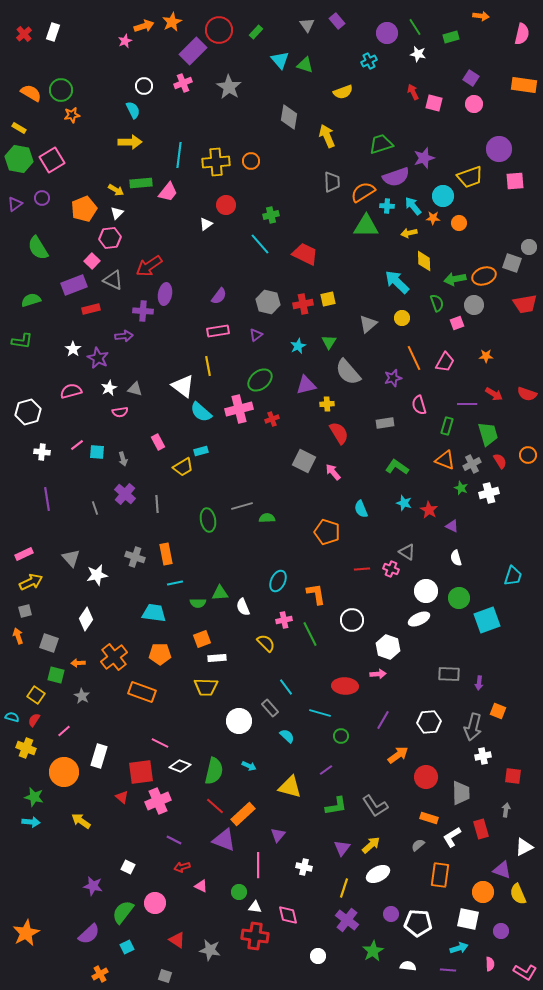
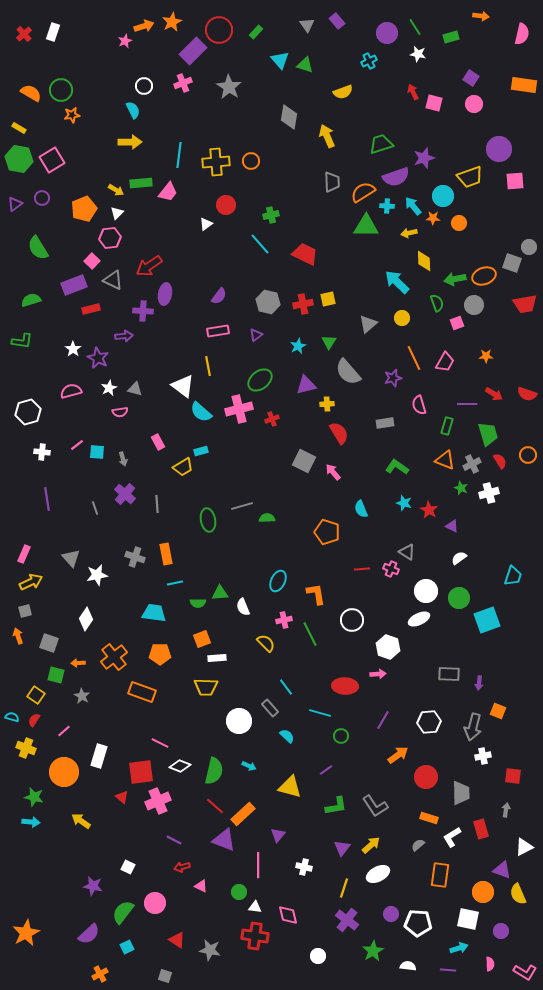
pink rectangle at (24, 554): rotated 42 degrees counterclockwise
white semicircle at (456, 558): moved 3 px right; rotated 70 degrees clockwise
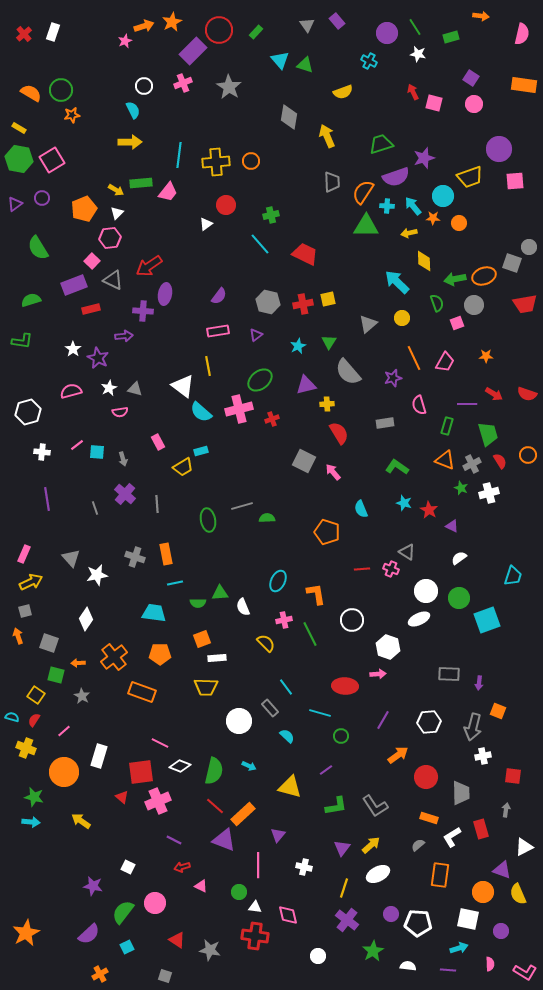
cyan cross at (369, 61): rotated 35 degrees counterclockwise
orange semicircle at (363, 192): rotated 25 degrees counterclockwise
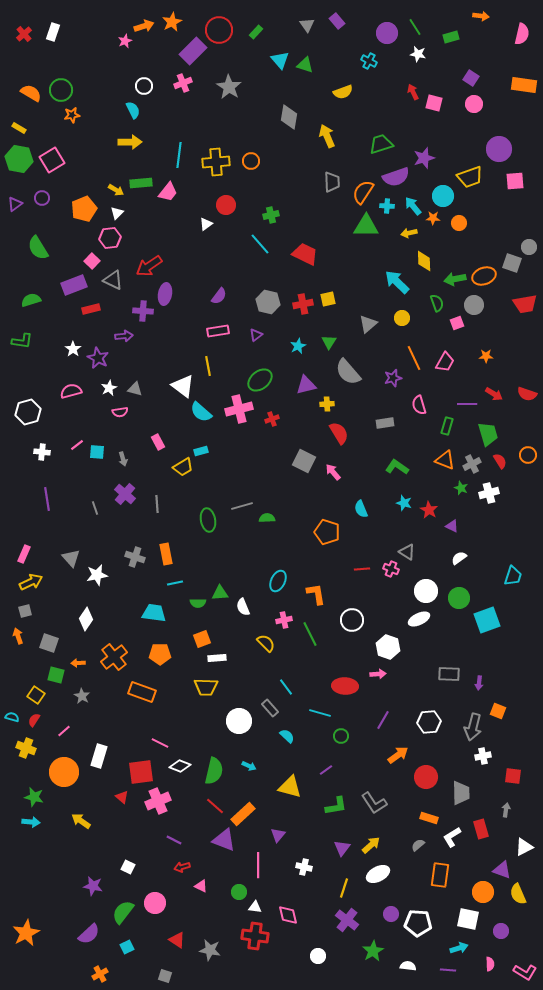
gray L-shape at (375, 806): moved 1 px left, 3 px up
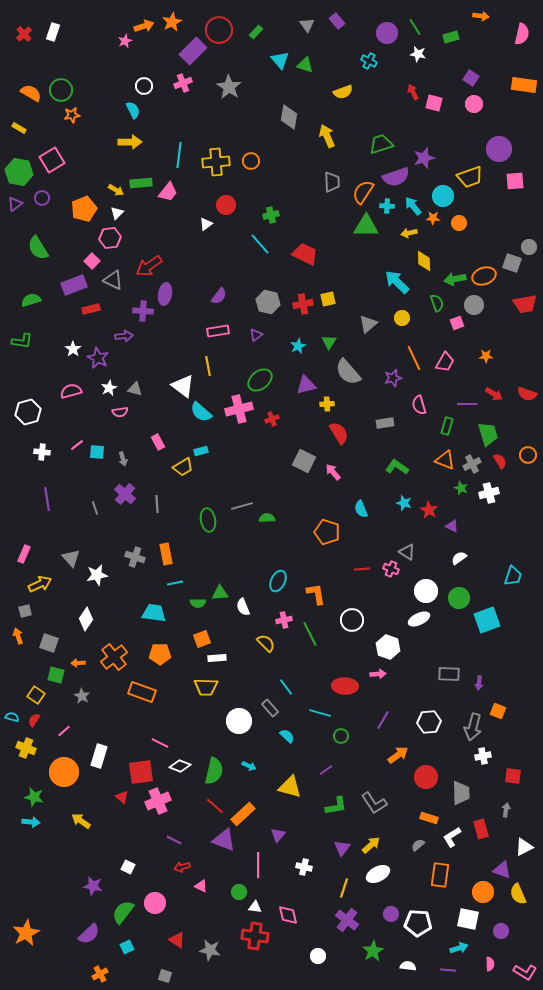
green hexagon at (19, 159): moved 13 px down
yellow arrow at (31, 582): moved 9 px right, 2 px down
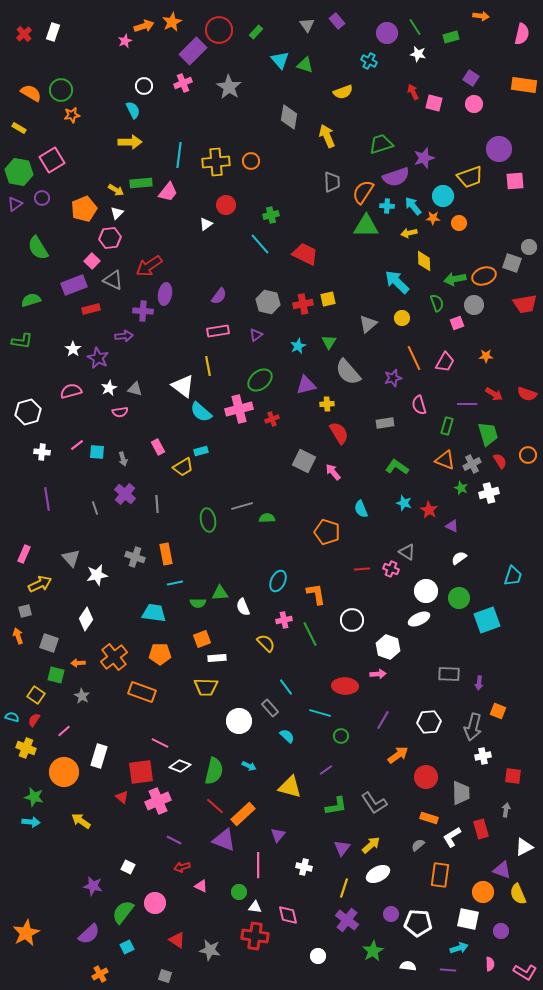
pink rectangle at (158, 442): moved 5 px down
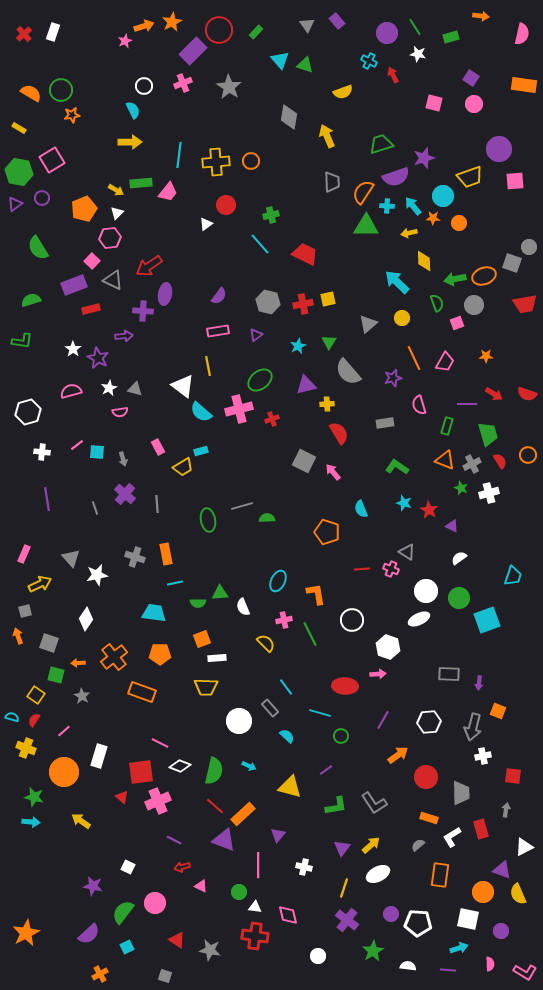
red arrow at (413, 92): moved 20 px left, 17 px up
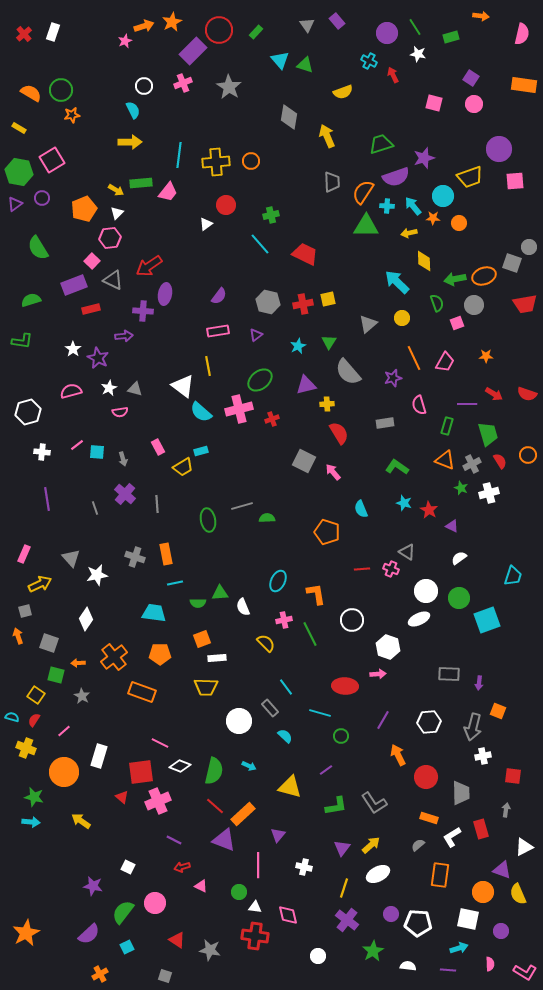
cyan semicircle at (287, 736): moved 2 px left
orange arrow at (398, 755): rotated 80 degrees counterclockwise
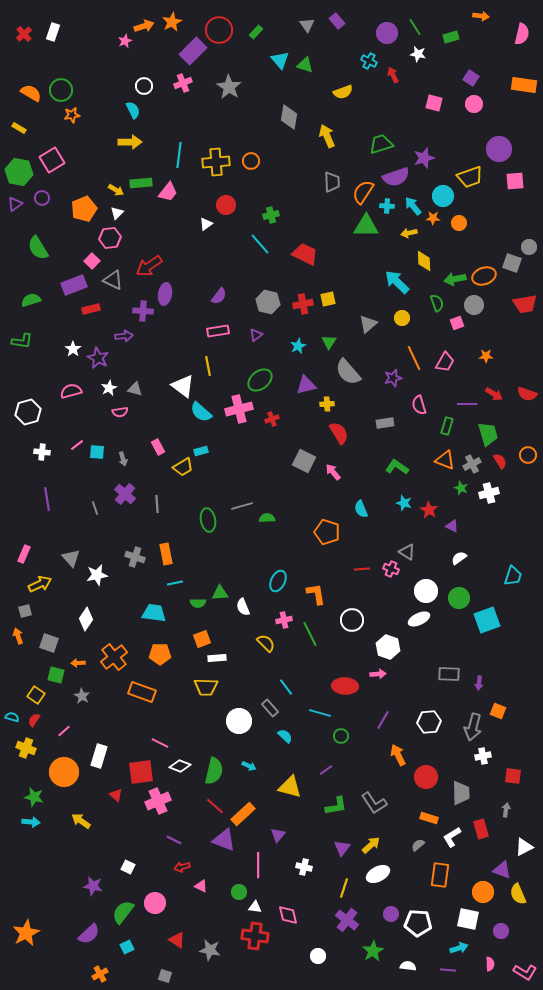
red triangle at (122, 797): moved 6 px left, 2 px up
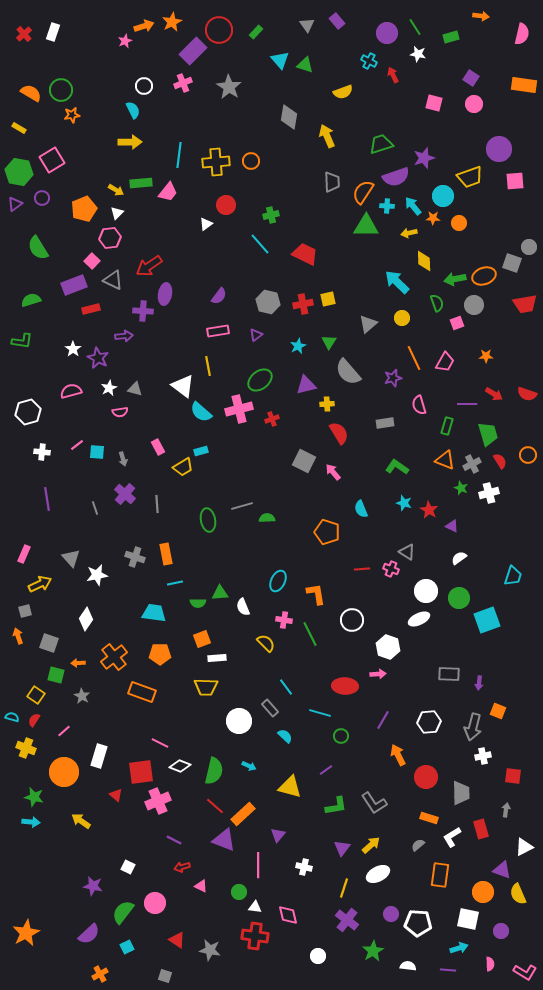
pink cross at (284, 620): rotated 21 degrees clockwise
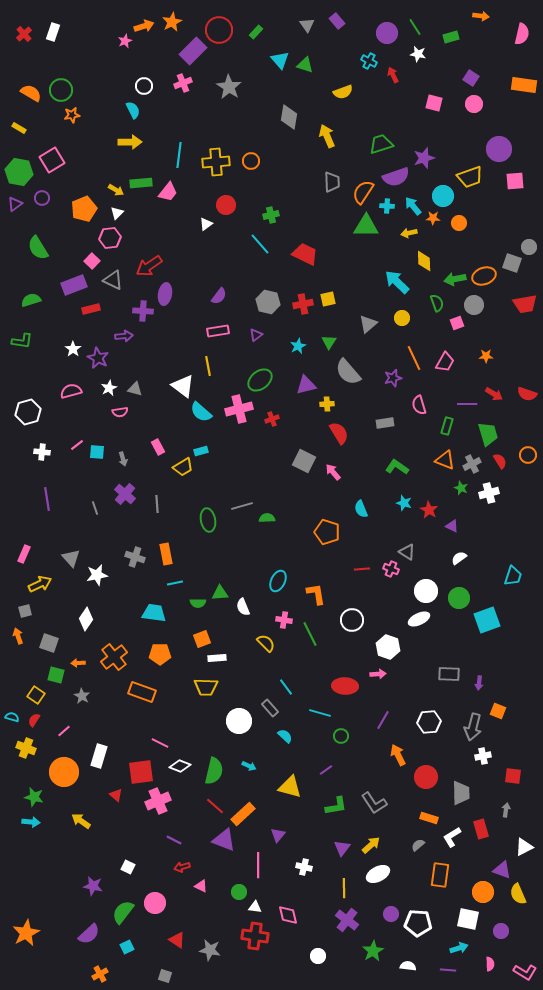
yellow line at (344, 888): rotated 18 degrees counterclockwise
